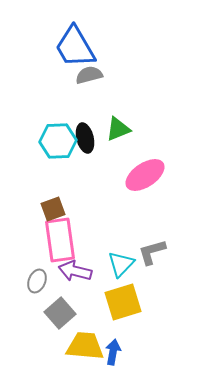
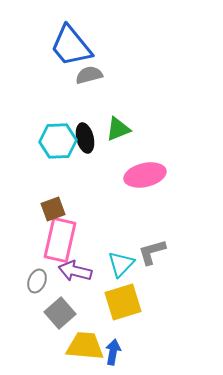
blue trapezoid: moved 4 px left, 1 px up; rotated 9 degrees counterclockwise
pink ellipse: rotated 21 degrees clockwise
pink rectangle: rotated 21 degrees clockwise
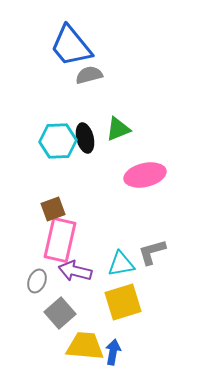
cyan triangle: rotated 36 degrees clockwise
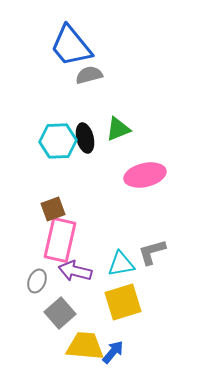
blue arrow: rotated 30 degrees clockwise
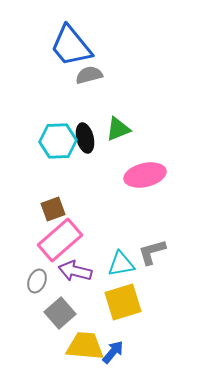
pink rectangle: rotated 36 degrees clockwise
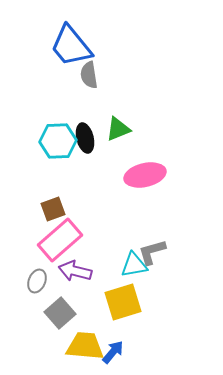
gray semicircle: rotated 84 degrees counterclockwise
cyan triangle: moved 13 px right, 1 px down
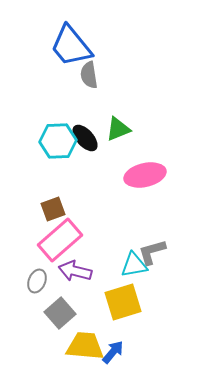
black ellipse: rotated 28 degrees counterclockwise
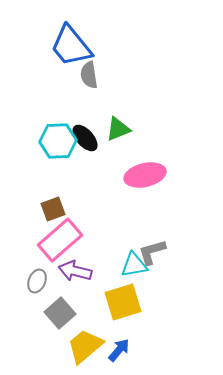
yellow trapezoid: rotated 45 degrees counterclockwise
blue arrow: moved 6 px right, 2 px up
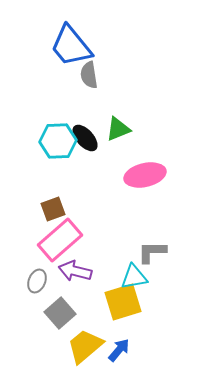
gray L-shape: rotated 16 degrees clockwise
cyan triangle: moved 12 px down
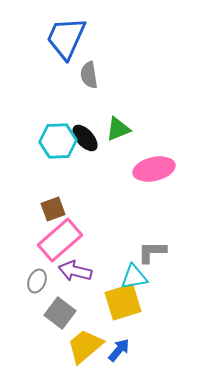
blue trapezoid: moved 5 px left, 8 px up; rotated 63 degrees clockwise
pink ellipse: moved 9 px right, 6 px up
gray square: rotated 12 degrees counterclockwise
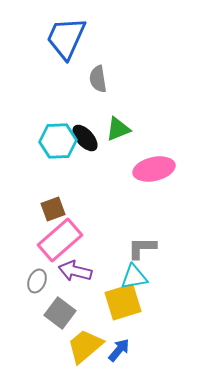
gray semicircle: moved 9 px right, 4 px down
gray L-shape: moved 10 px left, 4 px up
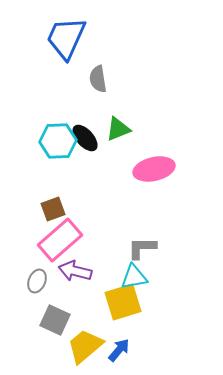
gray square: moved 5 px left, 7 px down; rotated 12 degrees counterclockwise
